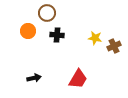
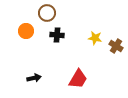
orange circle: moved 2 px left
brown cross: moved 2 px right; rotated 32 degrees counterclockwise
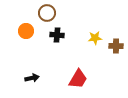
yellow star: rotated 16 degrees counterclockwise
brown cross: rotated 32 degrees counterclockwise
black arrow: moved 2 px left
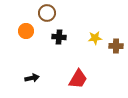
black cross: moved 2 px right, 2 px down
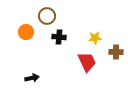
brown circle: moved 3 px down
orange circle: moved 1 px down
brown cross: moved 6 px down
red trapezoid: moved 9 px right, 17 px up; rotated 55 degrees counterclockwise
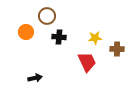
brown cross: moved 1 px right, 3 px up
black arrow: moved 3 px right
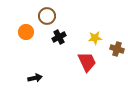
black cross: rotated 32 degrees counterclockwise
brown cross: rotated 16 degrees clockwise
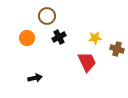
orange circle: moved 1 px right, 6 px down
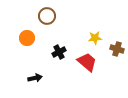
black cross: moved 15 px down
red trapezoid: rotated 25 degrees counterclockwise
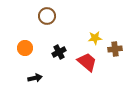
orange circle: moved 2 px left, 10 px down
brown cross: moved 2 px left; rotated 24 degrees counterclockwise
